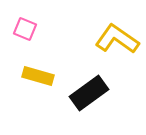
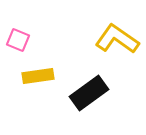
pink square: moved 7 px left, 11 px down
yellow rectangle: rotated 24 degrees counterclockwise
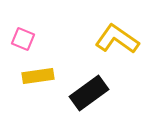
pink square: moved 5 px right, 1 px up
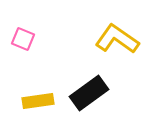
yellow rectangle: moved 25 px down
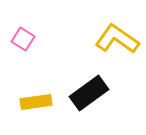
pink square: rotated 10 degrees clockwise
yellow rectangle: moved 2 px left, 1 px down
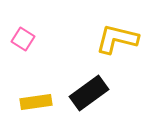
yellow L-shape: rotated 21 degrees counterclockwise
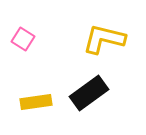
yellow L-shape: moved 13 px left
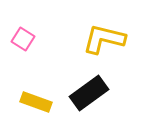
yellow rectangle: rotated 28 degrees clockwise
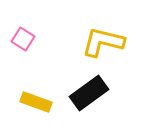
yellow L-shape: moved 1 px left, 3 px down
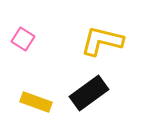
yellow L-shape: moved 1 px left, 1 px up
